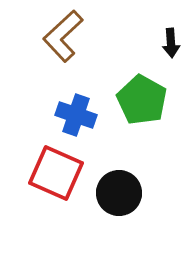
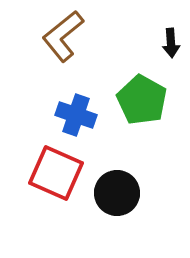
brown L-shape: rotated 4 degrees clockwise
black circle: moved 2 px left
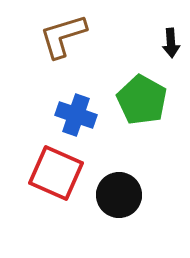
brown L-shape: rotated 22 degrees clockwise
black circle: moved 2 px right, 2 px down
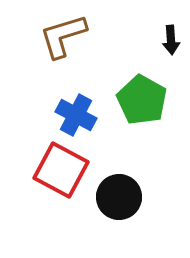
black arrow: moved 3 px up
blue cross: rotated 9 degrees clockwise
red square: moved 5 px right, 3 px up; rotated 4 degrees clockwise
black circle: moved 2 px down
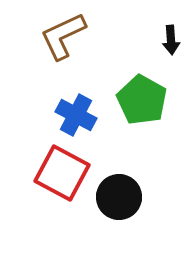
brown L-shape: rotated 8 degrees counterclockwise
red square: moved 1 px right, 3 px down
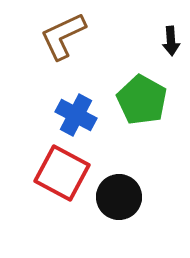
black arrow: moved 1 px down
